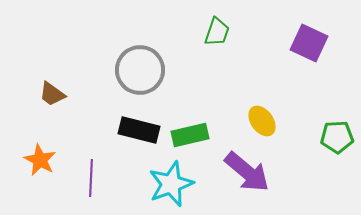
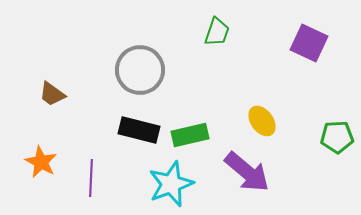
orange star: moved 1 px right, 2 px down
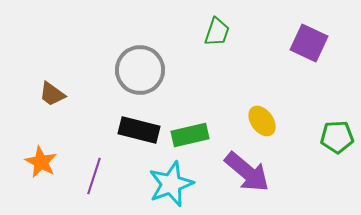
purple line: moved 3 px right, 2 px up; rotated 15 degrees clockwise
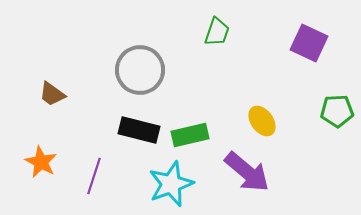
green pentagon: moved 26 px up
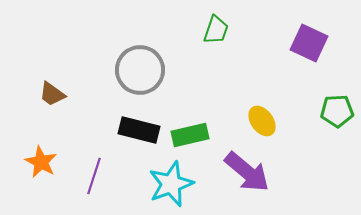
green trapezoid: moved 1 px left, 2 px up
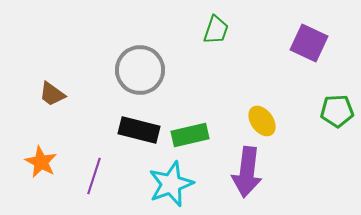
purple arrow: rotated 57 degrees clockwise
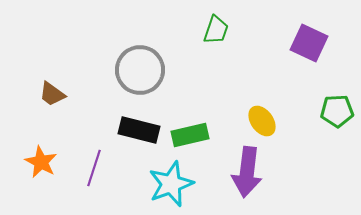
purple line: moved 8 px up
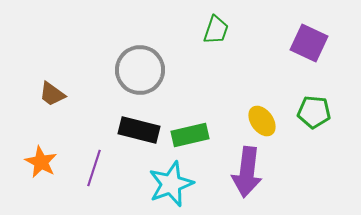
green pentagon: moved 23 px left, 1 px down; rotated 8 degrees clockwise
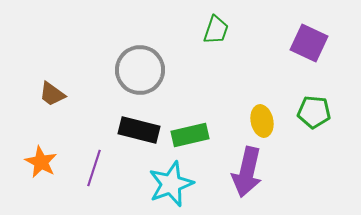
yellow ellipse: rotated 24 degrees clockwise
purple arrow: rotated 6 degrees clockwise
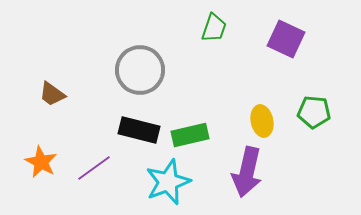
green trapezoid: moved 2 px left, 2 px up
purple square: moved 23 px left, 4 px up
purple line: rotated 36 degrees clockwise
cyan star: moved 3 px left, 2 px up
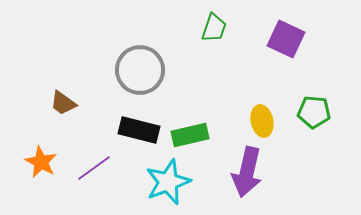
brown trapezoid: moved 11 px right, 9 px down
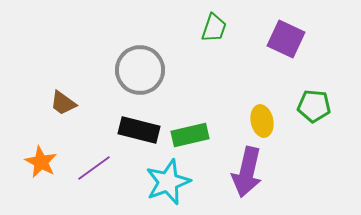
green pentagon: moved 6 px up
